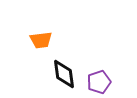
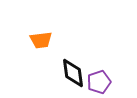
black diamond: moved 9 px right, 1 px up
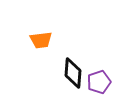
black diamond: rotated 12 degrees clockwise
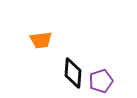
purple pentagon: moved 2 px right, 1 px up
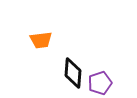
purple pentagon: moved 1 px left, 2 px down
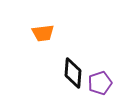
orange trapezoid: moved 2 px right, 7 px up
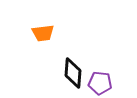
purple pentagon: rotated 25 degrees clockwise
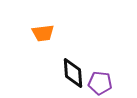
black diamond: rotated 8 degrees counterclockwise
